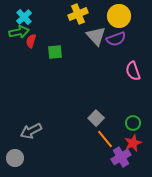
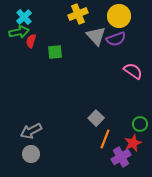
pink semicircle: rotated 144 degrees clockwise
green circle: moved 7 px right, 1 px down
orange line: rotated 60 degrees clockwise
gray circle: moved 16 px right, 4 px up
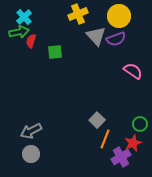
gray square: moved 1 px right, 2 px down
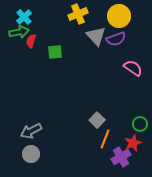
pink semicircle: moved 3 px up
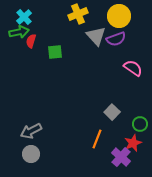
gray square: moved 15 px right, 8 px up
orange line: moved 8 px left
purple cross: rotated 18 degrees counterclockwise
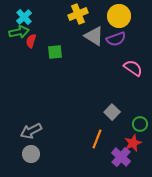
gray triangle: moved 2 px left; rotated 15 degrees counterclockwise
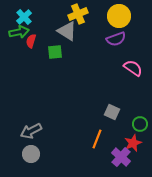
gray triangle: moved 27 px left, 5 px up
gray square: rotated 21 degrees counterclockwise
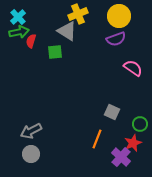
cyan cross: moved 6 px left
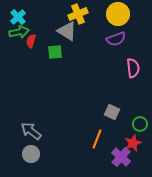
yellow circle: moved 1 px left, 2 px up
pink semicircle: rotated 48 degrees clockwise
gray arrow: rotated 65 degrees clockwise
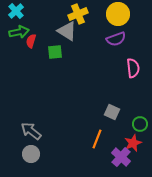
cyan cross: moved 2 px left, 6 px up
